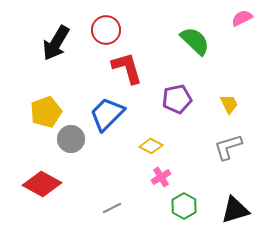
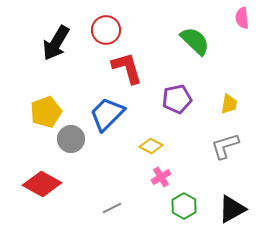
pink semicircle: rotated 70 degrees counterclockwise
yellow trapezoid: rotated 35 degrees clockwise
gray L-shape: moved 3 px left, 1 px up
black triangle: moved 3 px left, 1 px up; rotated 12 degrees counterclockwise
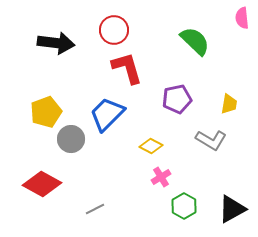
red circle: moved 8 px right
black arrow: rotated 114 degrees counterclockwise
gray L-shape: moved 14 px left, 6 px up; rotated 132 degrees counterclockwise
gray line: moved 17 px left, 1 px down
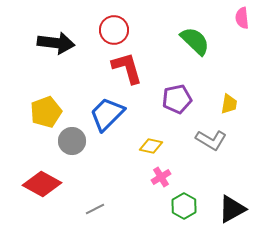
gray circle: moved 1 px right, 2 px down
yellow diamond: rotated 15 degrees counterclockwise
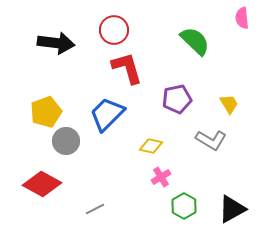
yellow trapezoid: rotated 40 degrees counterclockwise
gray circle: moved 6 px left
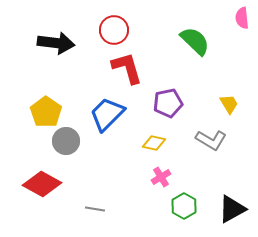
purple pentagon: moved 9 px left, 4 px down
yellow pentagon: rotated 16 degrees counterclockwise
yellow diamond: moved 3 px right, 3 px up
gray line: rotated 36 degrees clockwise
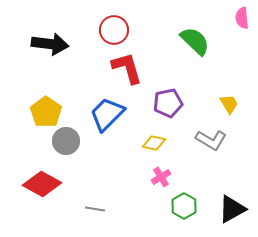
black arrow: moved 6 px left, 1 px down
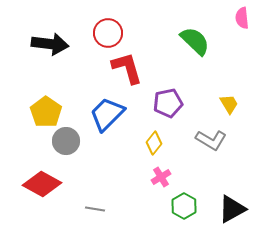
red circle: moved 6 px left, 3 px down
yellow diamond: rotated 65 degrees counterclockwise
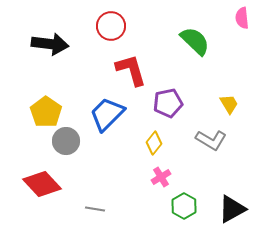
red circle: moved 3 px right, 7 px up
red L-shape: moved 4 px right, 2 px down
red diamond: rotated 18 degrees clockwise
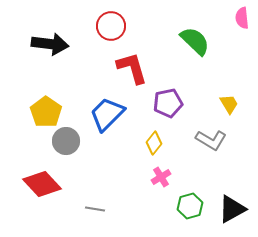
red L-shape: moved 1 px right, 2 px up
green hexagon: moved 6 px right; rotated 15 degrees clockwise
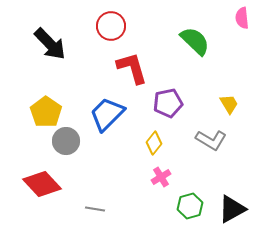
black arrow: rotated 39 degrees clockwise
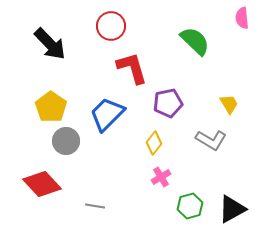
yellow pentagon: moved 5 px right, 5 px up
gray line: moved 3 px up
